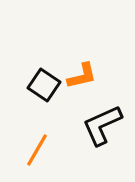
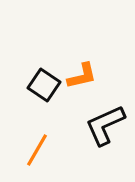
black L-shape: moved 3 px right
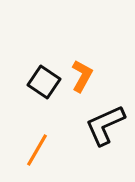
orange L-shape: rotated 48 degrees counterclockwise
black square: moved 3 px up
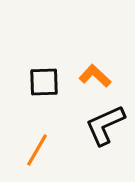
orange L-shape: moved 13 px right; rotated 76 degrees counterclockwise
black square: rotated 36 degrees counterclockwise
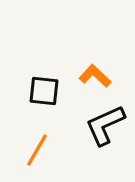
black square: moved 9 px down; rotated 8 degrees clockwise
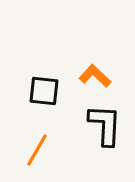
black L-shape: rotated 117 degrees clockwise
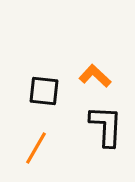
black L-shape: moved 1 px right, 1 px down
orange line: moved 1 px left, 2 px up
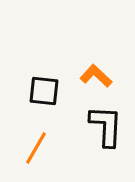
orange L-shape: moved 1 px right
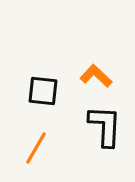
black square: moved 1 px left
black L-shape: moved 1 px left
